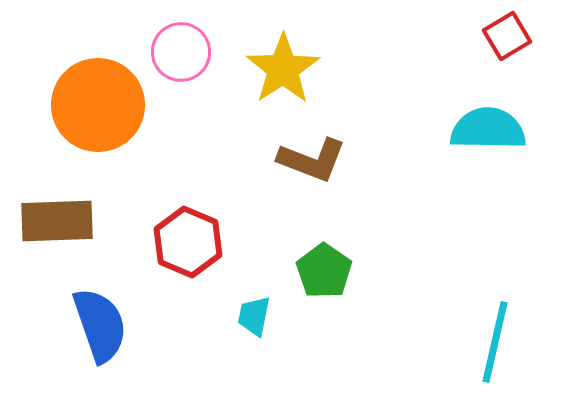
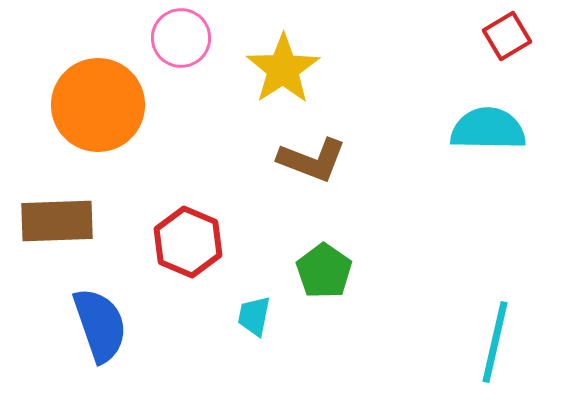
pink circle: moved 14 px up
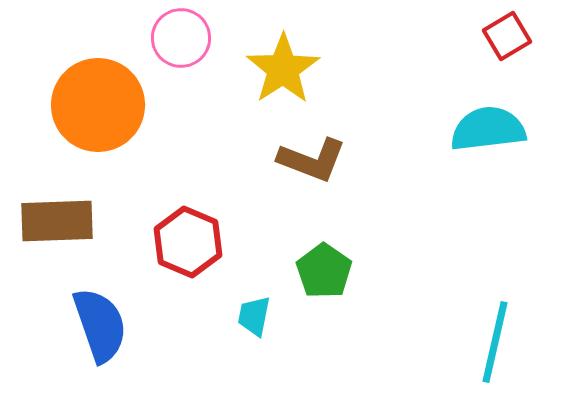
cyan semicircle: rotated 8 degrees counterclockwise
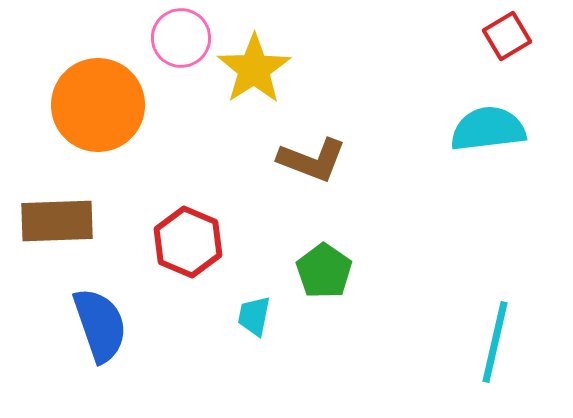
yellow star: moved 29 px left
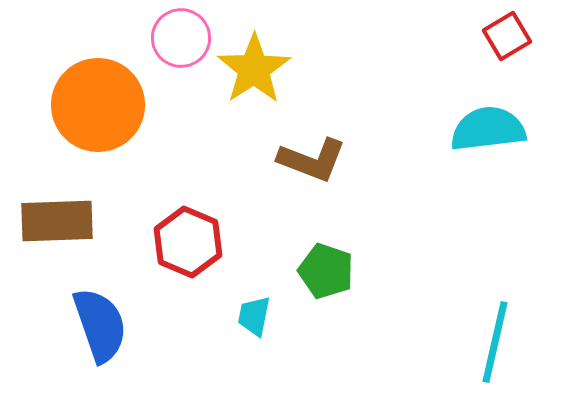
green pentagon: moved 2 px right; rotated 16 degrees counterclockwise
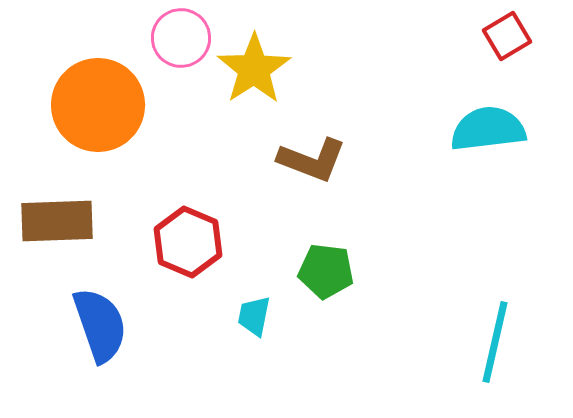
green pentagon: rotated 12 degrees counterclockwise
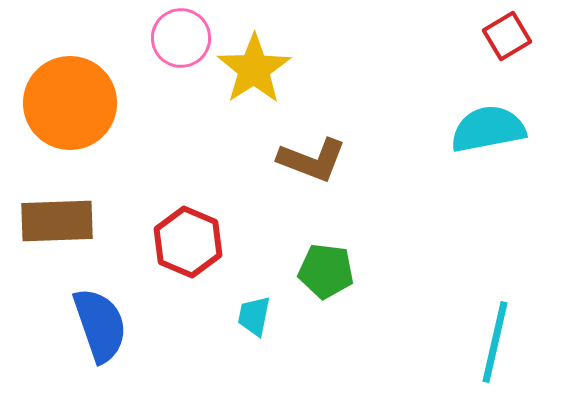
orange circle: moved 28 px left, 2 px up
cyan semicircle: rotated 4 degrees counterclockwise
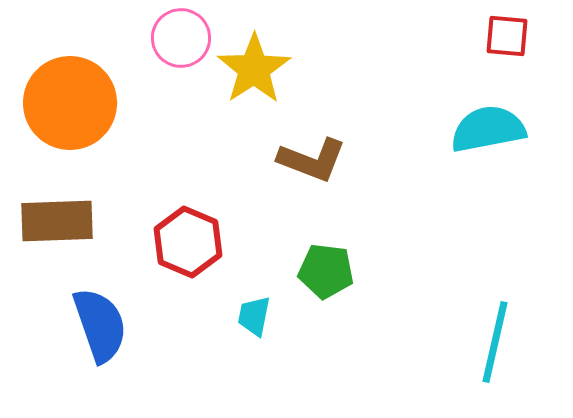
red square: rotated 36 degrees clockwise
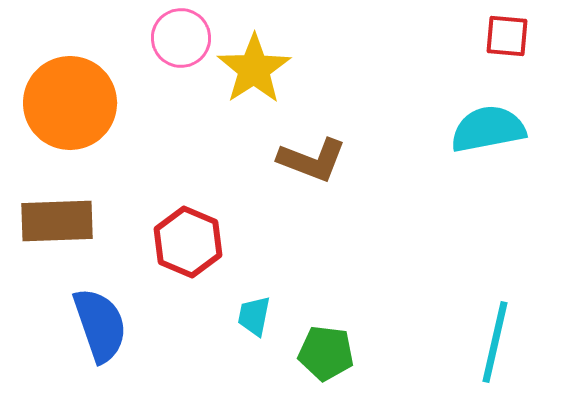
green pentagon: moved 82 px down
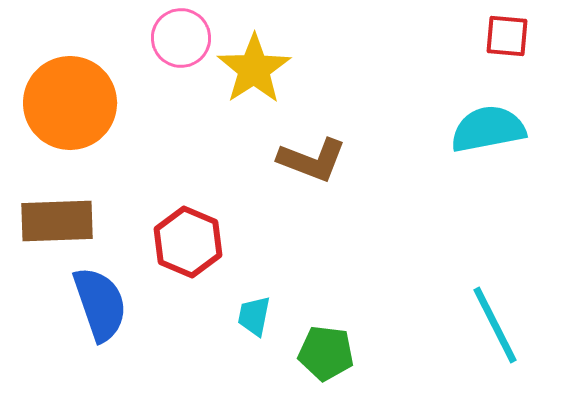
blue semicircle: moved 21 px up
cyan line: moved 17 px up; rotated 40 degrees counterclockwise
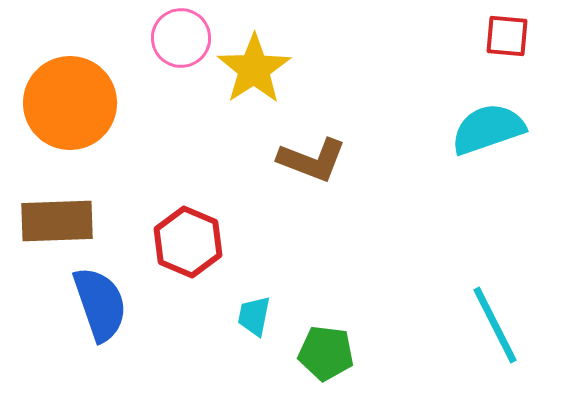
cyan semicircle: rotated 8 degrees counterclockwise
